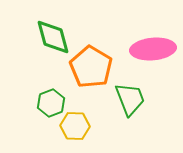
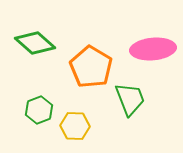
green diamond: moved 18 px left, 6 px down; rotated 33 degrees counterclockwise
green hexagon: moved 12 px left, 7 px down
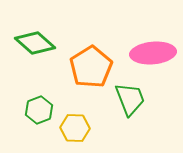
pink ellipse: moved 4 px down
orange pentagon: rotated 9 degrees clockwise
yellow hexagon: moved 2 px down
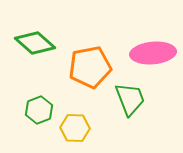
orange pentagon: moved 1 px left; rotated 21 degrees clockwise
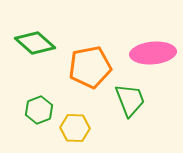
green trapezoid: moved 1 px down
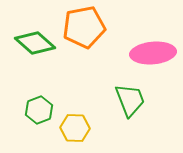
orange pentagon: moved 6 px left, 40 px up
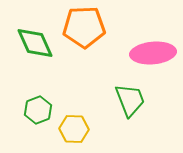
orange pentagon: rotated 9 degrees clockwise
green diamond: rotated 24 degrees clockwise
green hexagon: moved 1 px left
yellow hexagon: moved 1 px left, 1 px down
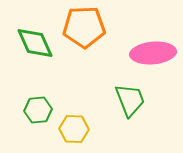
green hexagon: rotated 16 degrees clockwise
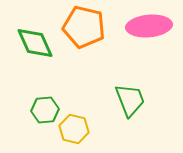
orange pentagon: rotated 15 degrees clockwise
pink ellipse: moved 4 px left, 27 px up
green hexagon: moved 7 px right
yellow hexagon: rotated 12 degrees clockwise
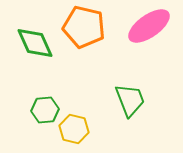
pink ellipse: rotated 30 degrees counterclockwise
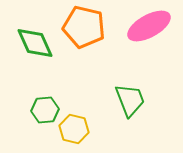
pink ellipse: rotated 6 degrees clockwise
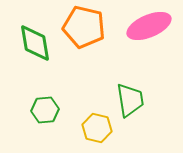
pink ellipse: rotated 6 degrees clockwise
green diamond: rotated 15 degrees clockwise
green trapezoid: rotated 12 degrees clockwise
yellow hexagon: moved 23 px right, 1 px up
